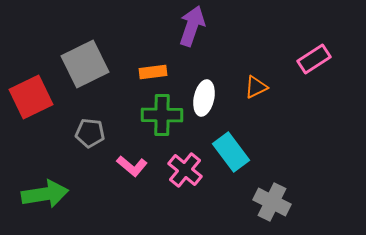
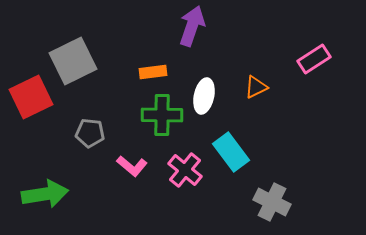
gray square: moved 12 px left, 3 px up
white ellipse: moved 2 px up
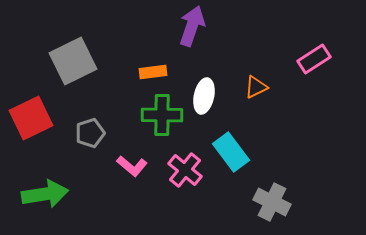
red square: moved 21 px down
gray pentagon: rotated 24 degrees counterclockwise
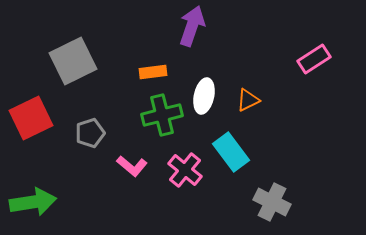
orange triangle: moved 8 px left, 13 px down
green cross: rotated 15 degrees counterclockwise
green arrow: moved 12 px left, 8 px down
